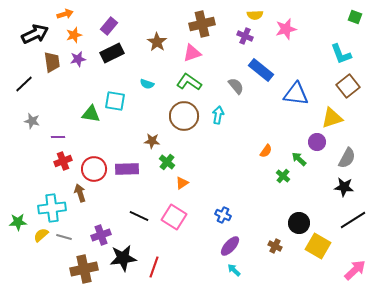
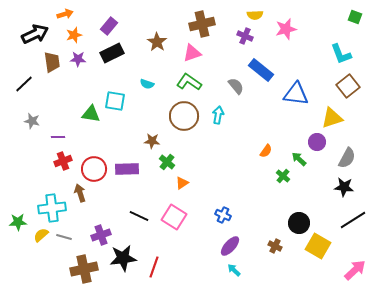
purple star at (78, 59): rotated 14 degrees clockwise
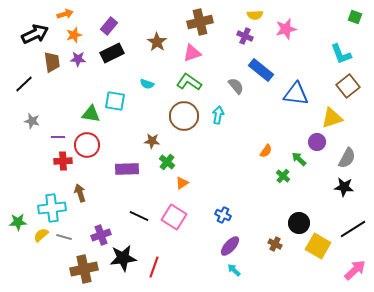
brown cross at (202, 24): moved 2 px left, 2 px up
red cross at (63, 161): rotated 18 degrees clockwise
red circle at (94, 169): moved 7 px left, 24 px up
black line at (353, 220): moved 9 px down
brown cross at (275, 246): moved 2 px up
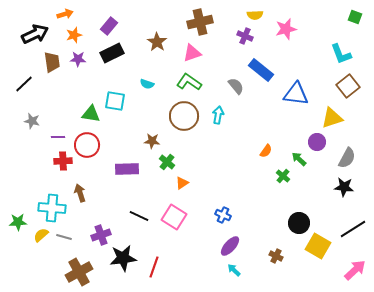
cyan cross at (52, 208): rotated 12 degrees clockwise
brown cross at (275, 244): moved 1 px right, 12 px down
brown cross at (84, 269): moved 5 px left, 3 px down; rotated 16 degrees counterclockwise
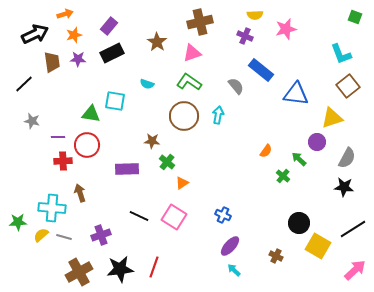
black star at (123, 258): moved 3 px left, 11 px down
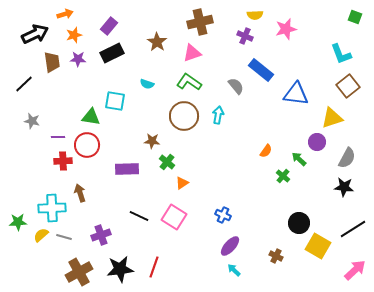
green triangle at (91, 114): moved 3 px down
cyan cross at (52, 208): rotated 8 degrees counterclockwise
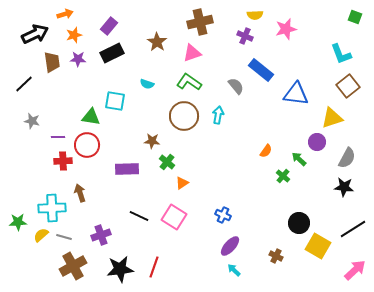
brown cross at (79, 272): moved 6 px left, 6 px up
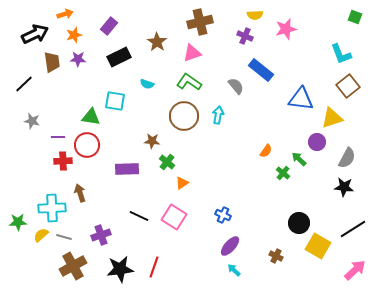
black rectangle at (112, 53): moved 7 px right, 4 px down
blue triangle at (296, 94): moved 5 px right, 5 px down
green cross at (283, 176): moved 3 px up
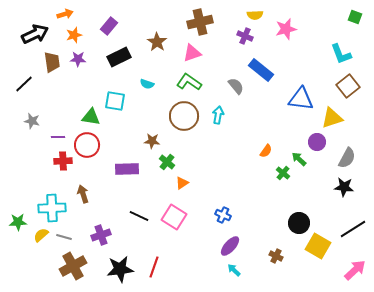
brown arrow at (80, 193): moved 3 px right, 1 px down
